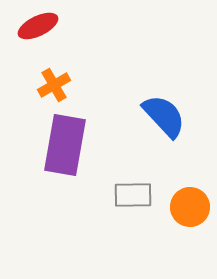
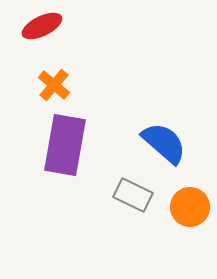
red ellipse: moved 4 px right
orange cross: rotated 20 degrees counterclockwise
blue semicircle: moved 27 px down; rotated 6 degrees counterclockwise
gray rectangle: rotated 27 degrees clockwise
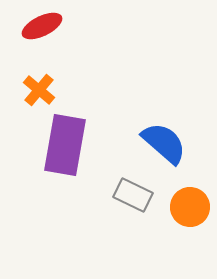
orange cross: moved 15 px left, 5 px down
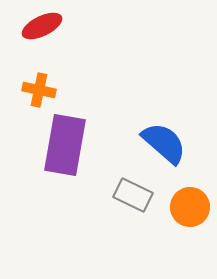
orange cross: rotated 28 degrees counterclockwise
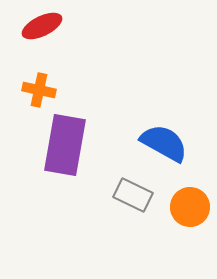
blue semicircle: rotated 12 degrees counterclockwise
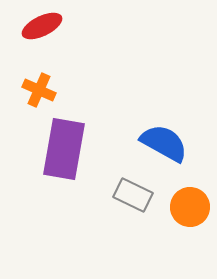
orange cross: rotated 12 degrees clockwise
purple rectangle: moved 1 px left, 4 px down
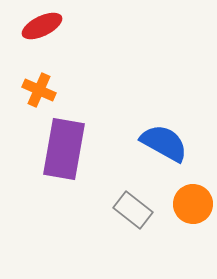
gray rectangle: moved 15 px down; rotated 12 degrees clockwise
orange circle: moved 3 px right, 3 px up
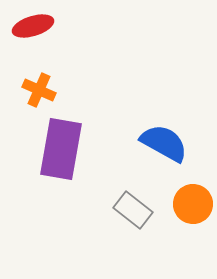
red ellipse: moved 9 px left; rotated 9 degrees clockwise
purple rectangle: moved 3 px left
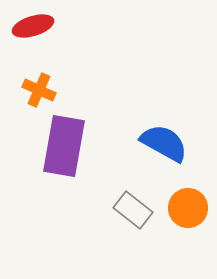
purple rectangle: moved 3 px right, 3 px up
orange circle: moved 5 px left, 4 px down
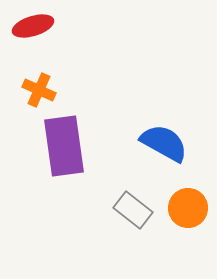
purple rectangle: rotated 18 degrees counterclockwise
